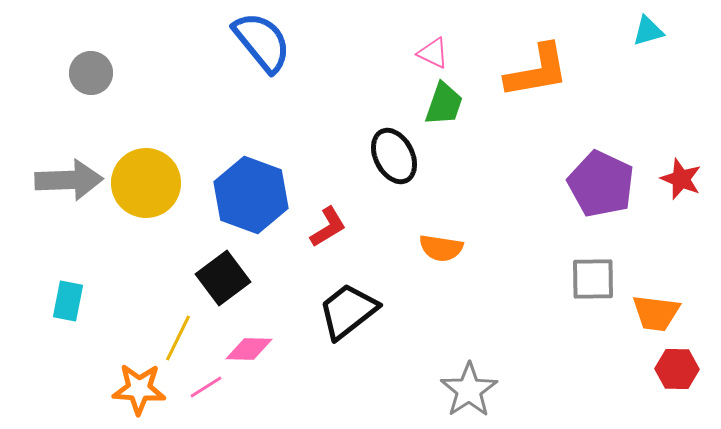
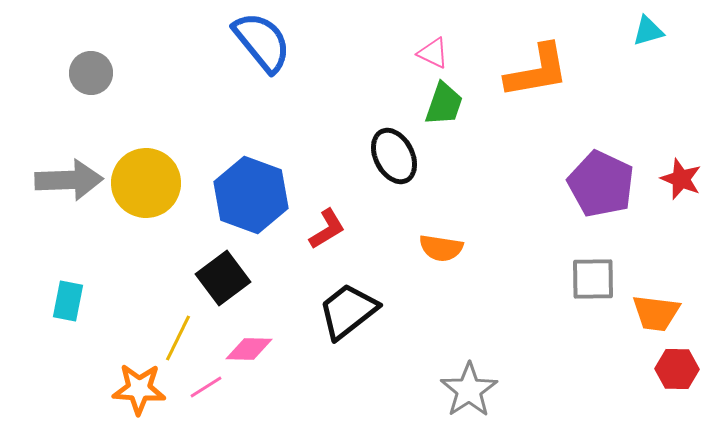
red L-shape: moved 1 px left, 2 px down
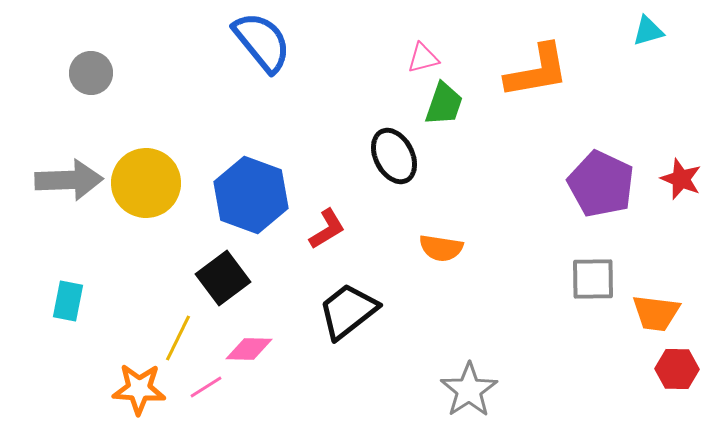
pink triangle: moved 10 px left, 5 px down; rotated 40 degrees counterclockwise
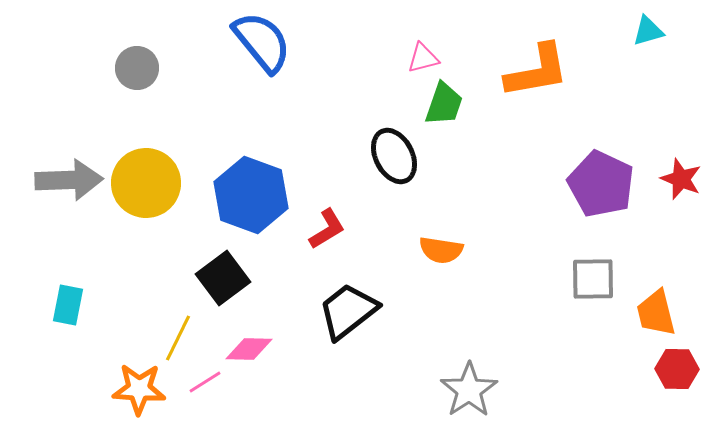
gray circle: moved 46 px right, 5 px up
orange semicircle: moved 2 px down
cyan rectangle: moved 4 px down
orange trapezoid: rotated 69 degrees clockwise
pink line: moved 1 px left, 5 px up
